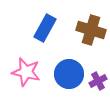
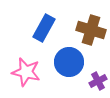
blue rectangle: moved 1 px left
blue circle: moved 12 px up
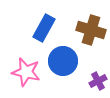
blue circle: moved 6 px left, 1 px up
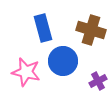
blue rectangle: moved 1 px left; rotated 44 degrees counterclockwise
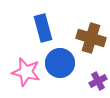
brown cross: moved 8 px down
blue circle: moved 3 px left, 2 px down
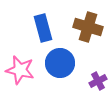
brown cross: moved 3 px left, 11 px up
pink star: moved 6 px left, 2 px up
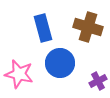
pink star: moved 1 px left, 4 px down
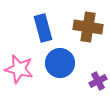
brown cross: rotated 8 degrees counterclockwise
pink star: moved 5 px up
